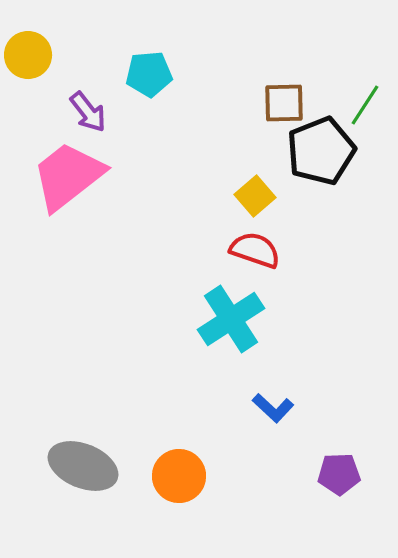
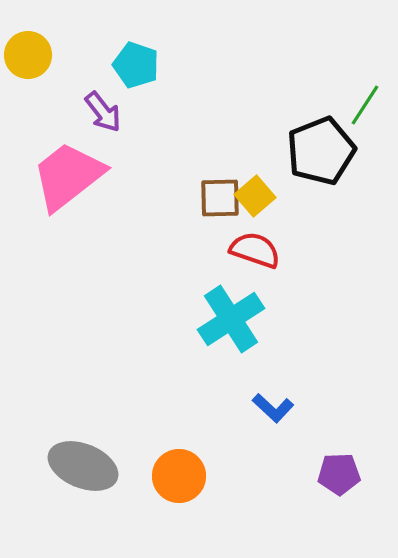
cyan pentagon: moved 13 px left, 9 px up; rotated 24 degrees clockwise
brown square: moved 64 px left, 95 px down
purple arrow: moved 15 px right
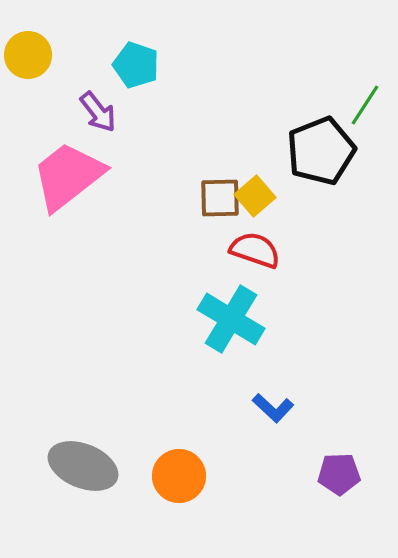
purple arrow: moved 5 px left
cyan cross: rotated 26 degrees counterclockwise
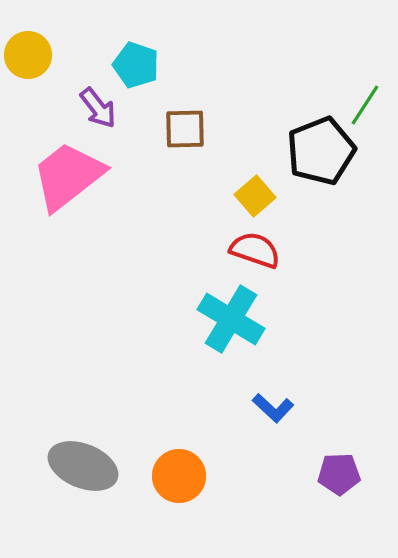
purple arrow: moved 4 px up
brown square: moved 35 px left, 69 px up
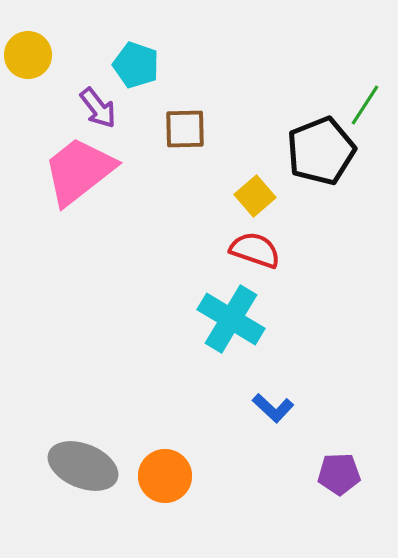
pink trapezoid: moved 11 px right, 5 px up
orange circle: moved 14 px left
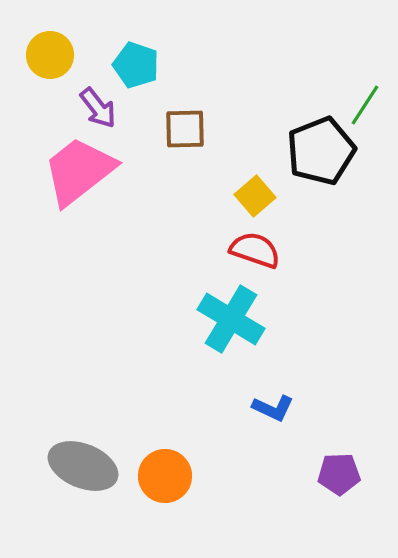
yellow circle: moved 22 px right
blue L-shape: rotated 18 degrees counterclockwise
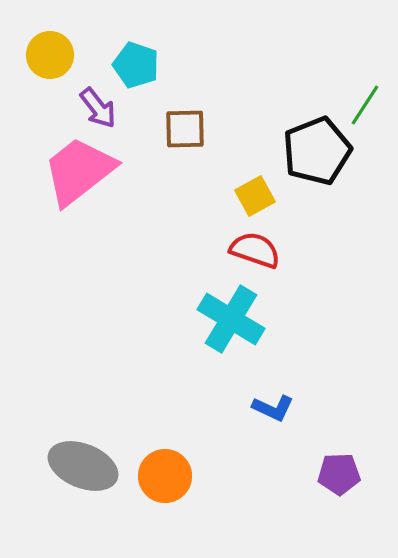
black pentagon: moved 4 px left
yellow square: rotated 12 degrees clockwise
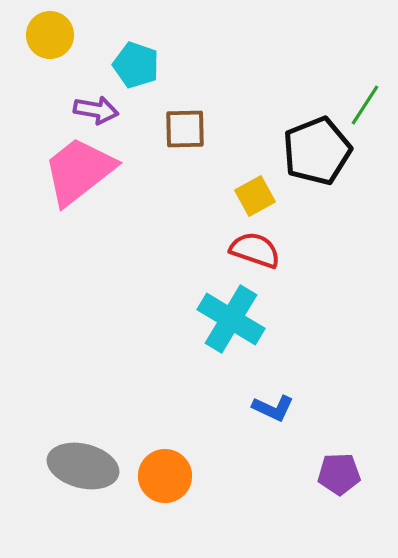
yellow circle: moved 20 px up
purple arrow: moved 2 px left, 2 px down; rotated 42 degrees counterclockwise
gray ellipse: rotated 8 degrees counterclockwise
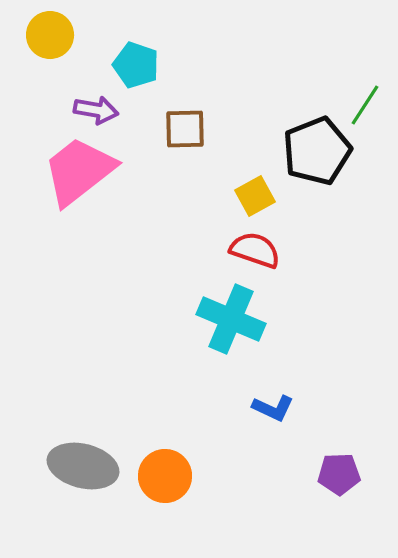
cyan cross: rotated 8 degrees counterclockwise
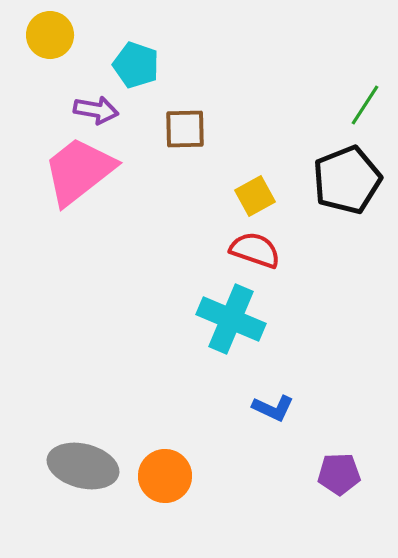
black pentagon: moved 30 px right, 29 px down
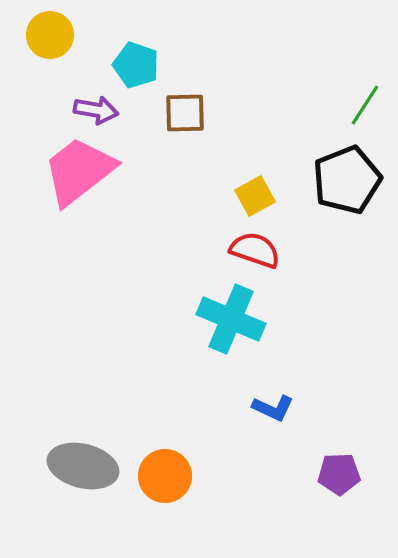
brown square: moved 16 px up
